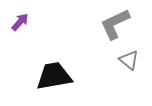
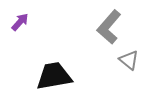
gray L-shape: moved 6 px left, 3 px down; rotated 24 degrees counterclockwise
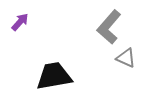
gray triangle: moved 3 px left, 2 px up; rotated 15 degrees counterclockwise
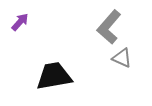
gray triangle: moved 4 px left
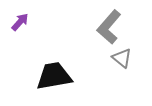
gray triangle: rotated 15 degrees clockwise
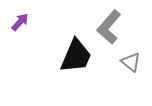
gray triangle: moved 9 px right, 4 px down
black trapezoid: moved 22 px right, 20 px up; rotated 123 degrees clockwise
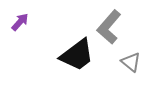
black trapezoid: moved 1 px right, 1 px up; rotated 30 degrees clockwise
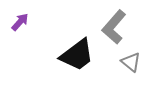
gray L-shape: moved 5 px right
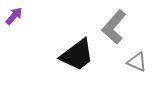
purple arrow: moved 6 px left, 6 px up
gray triangle: moved 6 px right; rotated 15 degrees counterclockwise
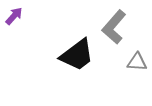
gray triangle: rotated 20 degrees counterclockwise
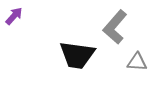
gray L-shape: moved 1 px right
black trapezoid: rotated 45 degrees clockwise
